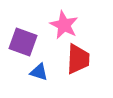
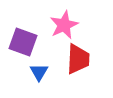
pink star: rotated 20 degrees clockwise
blue triangle: rotated 42 degrees clockwise
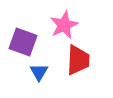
red trapezoid: moved 1 px down
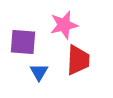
pink star: rotated 12 degrees clockwise
purple square: rotated 16 degrees counterclockwise
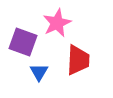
pink star: moved 7 px left, 2 px up; rotated 12 degrees counterclockwise
purple square: rotated 16 degrees clockwise
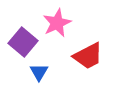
purple square: rotated 20 degrees clockwise
red trapezoid: moved 10 px right, 4 px up; rotated 60 degrees clockwise
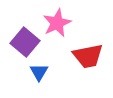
purple square: moved 2 px right
red trapezoid: rotated 16 degrees clockwise
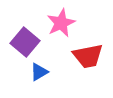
pink star: moved 4 px right
blue triangle: rotated 30 degrees clockwise
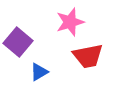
pink star: moved 9 px right, 1 px up; rotated 8 degrees clockwise
purple square: moved 7 px left
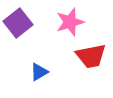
purple square: moved 19 px up; rotated 12 degrees clockwise
red trapezoid: moved 3 px right
